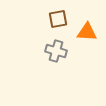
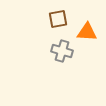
gray cross: moved 6 px right
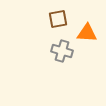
orange triangle: moved 1 px down
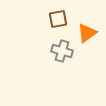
orange triangle: rotated 40 degrees counterclockwise
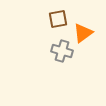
orange triangle: moved 4 px left
